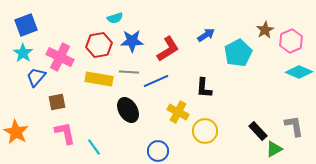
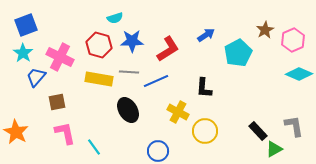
pink hexagon: moved 2 px right, 1 px up
red hexagon: rotated 25 degrees clockwise
cyan diamond: moved 2 px down
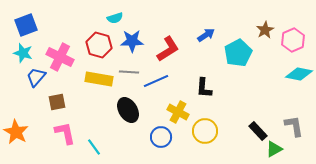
cyan star: rotated 18 degrees counterclockwise
cyan diamond: rotated 12 degrees counterclockwise
blue circle: moved 3 px right, 14 px up
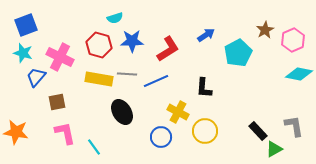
gray line: moved 2 px left, 2 px down
black ellipse: moved 6 px left, 2 px down
orange star: rotated 20 degrees counterclockwise
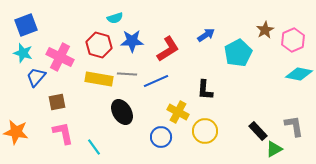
black L-shape: moved 1 px right, 2 px down
pink L-shape: moved 2 px left
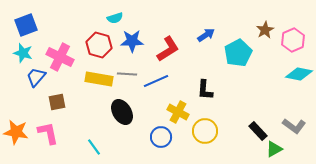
gray L-shape: rotated 135 degrees clockwise
pink L-shape: moved 15 px left
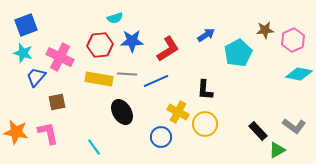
brown star: rotated 24 degrees clockwise
red hexagon: moved 1 px right; rotated 20 degrees counterclockwise
yellow circle: moved 7 px up
green triangle: moved 3 px right, 1 px down
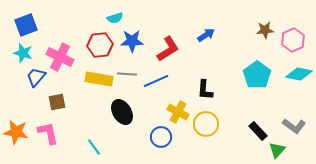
cyan pentagon: moved 19 px right, 22 px down; rotated 8 degrees counterclockwise
yellow circle: moved 1 px right
green triangle: rotated 18 degrees counterclockwise
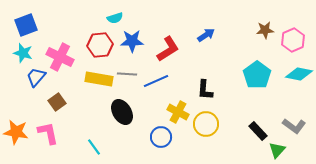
brown square: rotated 24 degrees counterclockwise
